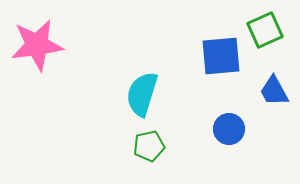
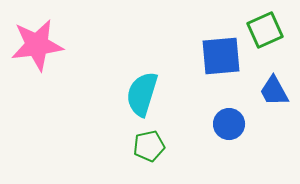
blue circle: moved 5 px up
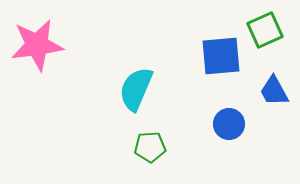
cyan semicircle: moved 6 px left, 5 px up; rotated 6 degrees clockwise
green pentagon: moved 1 px right, 1 px down; rotated 8 degrees clockwise
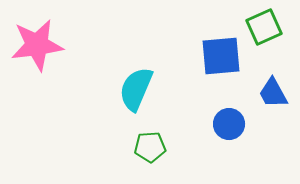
green square: moved 1 px left, 3 px up
blue trapezoid: moved 1 px left, 2 px down
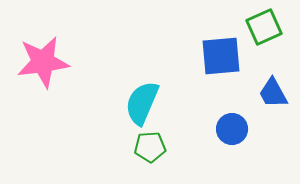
pink star: moved 6 px right, 17 px down
cyan semicircle: moved 6 px right, 14 px down
blue circle: moved 3 px right, 5 px down
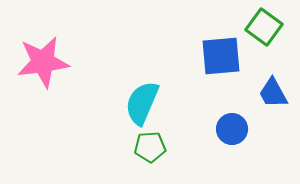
green square: rotated 30 degrees counterclockwise
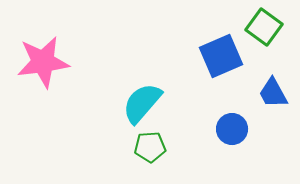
blue square: rotated 18 degrees counterclockwise
cyan semicircle: rotated 18 degrees clockwise
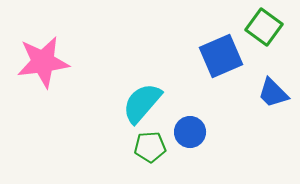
blue trapezoid: rotated 16 degrees counterclockwise
blue circle: moved 42 px left, 3 px down
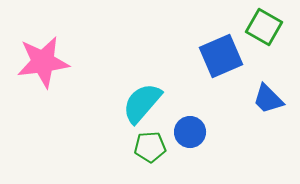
green square: rotated 6 degrees counterclockwise
blue trapezoid: moved 5 px left, 6 px down
